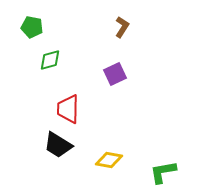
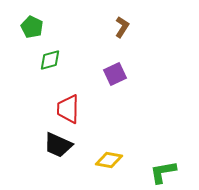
green pentagon: rotated 15 degrees clockwise
black trapezoid: rotated 8 degrees counterclockwise
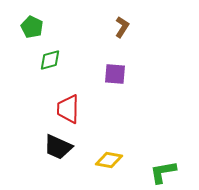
purple square: rotated 30 degrees clockwise
black trapezoid: moved 2 px down
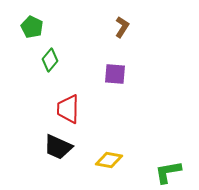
green diamond: rotated 35 degrees counterclockwise
green L-shape: moved 5 px right
